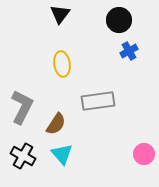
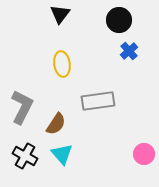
blue cross: rotated 12 degrees counterclockwise
black cross: moved 2 px right
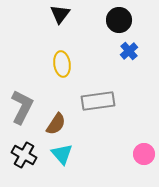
black cross: moved 1 px left, 1 px up
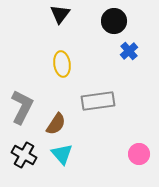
black circle: moved 5 px left, 1 px down
pink circle: moved 5 px left
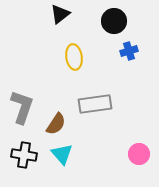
black triangle: rotated 15 degrees clockwise
blue cross: rotated 24 degrees clockwise
yellow ellipse: moved 12 px right, 7 px up
gray rectangle: moved 3 px left, 3 px down
gray L-shape: rotated 8 degrees counterclockwise
black cross: rotated 20 degrees counterclockwise
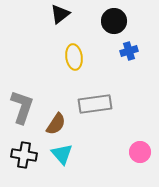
pink circle: moved 1 px right, 2 px up
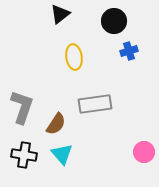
pink circle: moved 4 px right
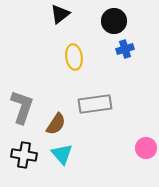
blue cross: moved 4 px left, 2 px up
pink circle: moved 2 px right, 4 px up
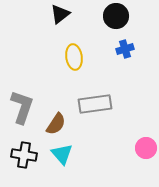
black circle: moved 2 px right, 5 px up
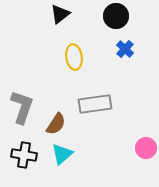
blue cross: rotated 30 degrees counterclockwise
cyan triangle: rotated 30 degrees clockwise
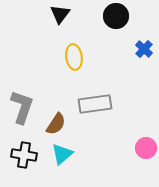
black triangle: rotated 15 degrees counterclockwise
blue cross: moved 19 px right
